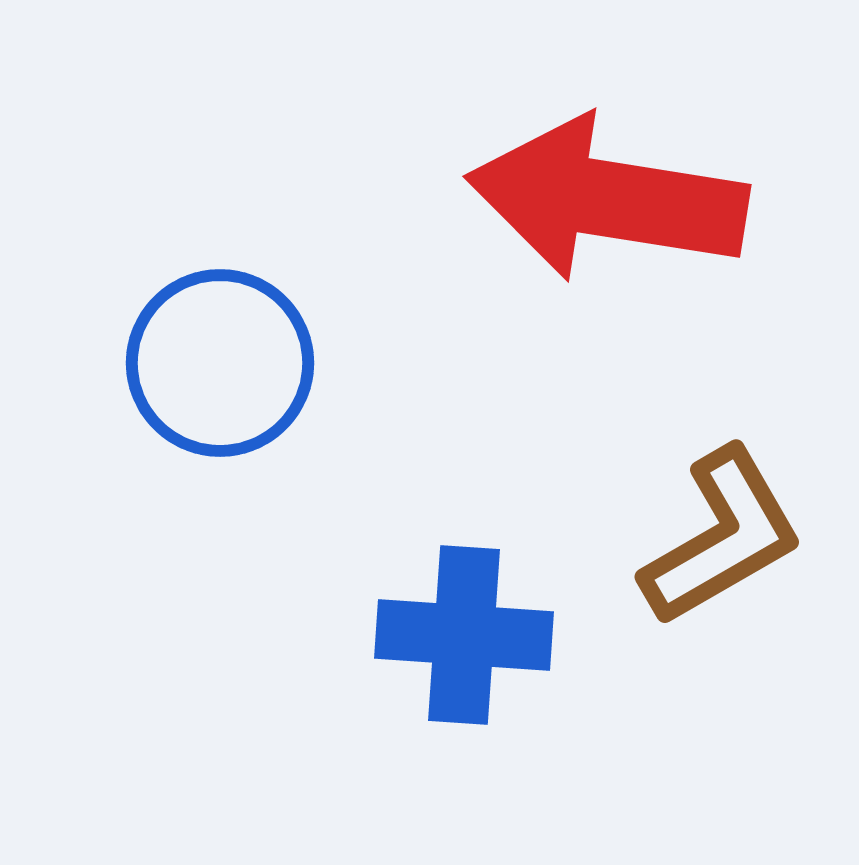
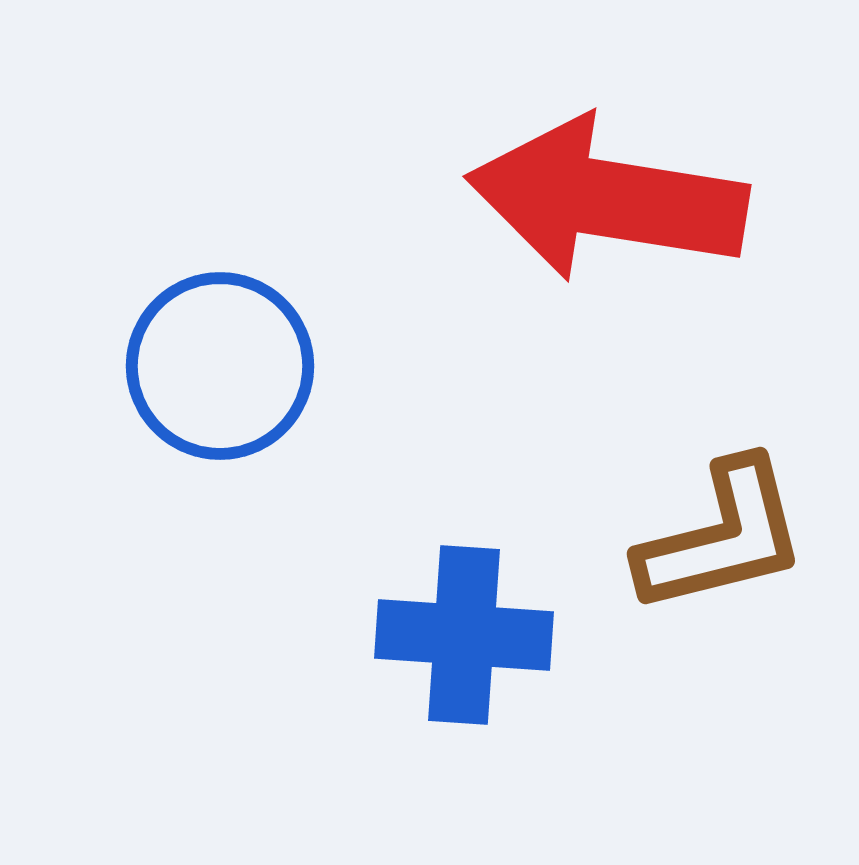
blue circle: moved 3 px down
brown L-shape: rotated 16 degrees clockwise
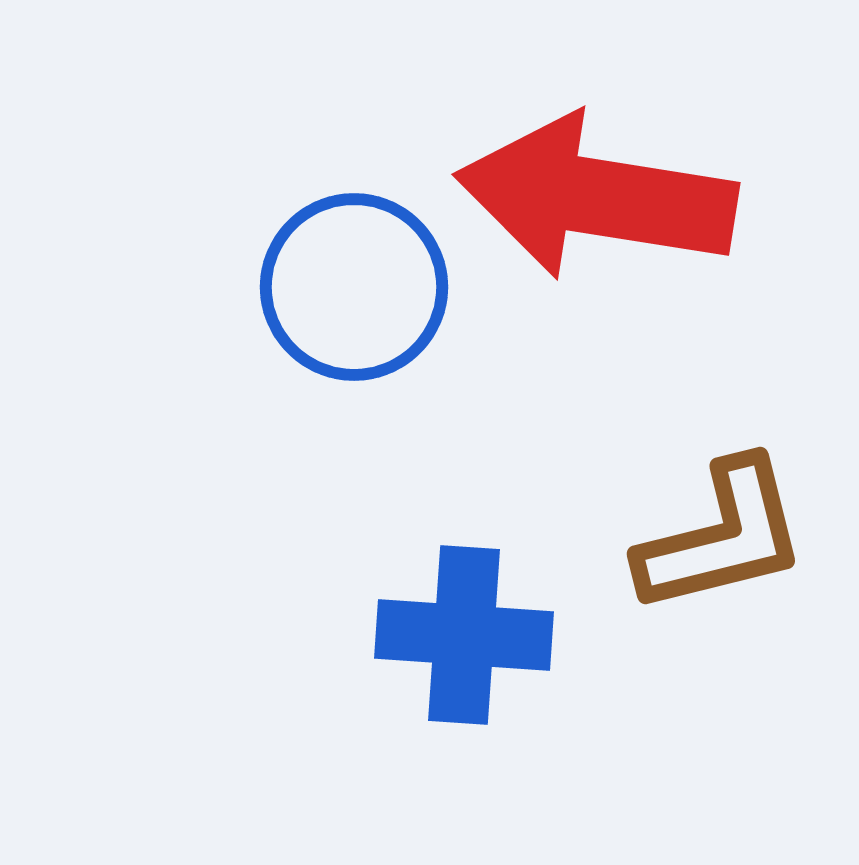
red arrow: moved 11 px left, 2 px up
blue circle: moved 134 px right, 79 px up
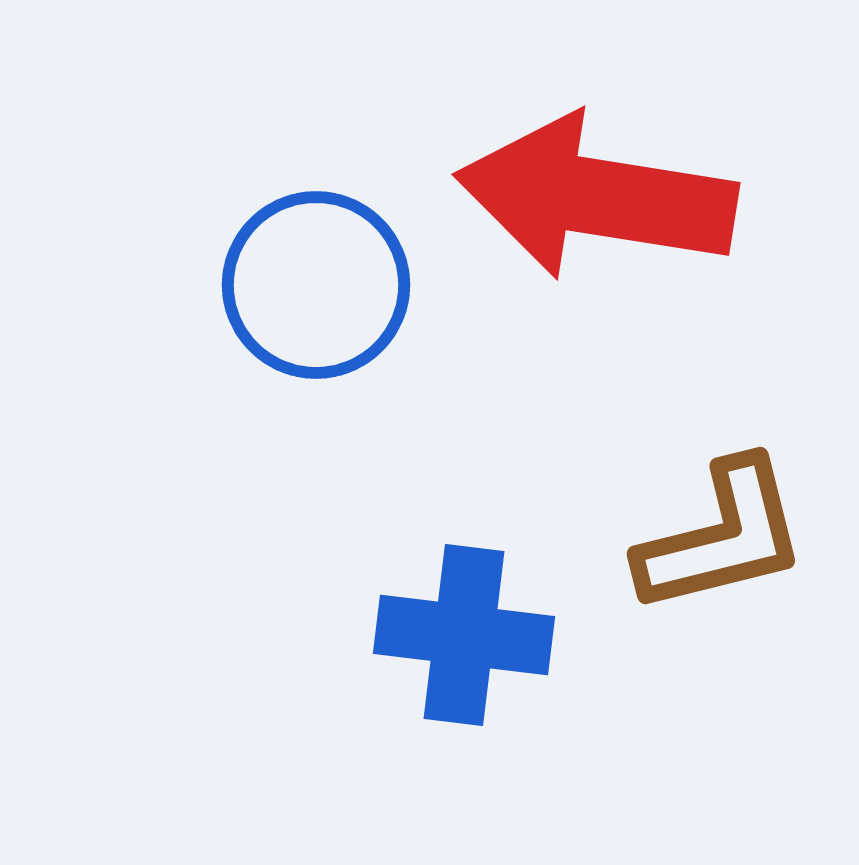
blue circle: moved 38 px left, 2 px up
blue cross: rotated 3 degrees clockwise
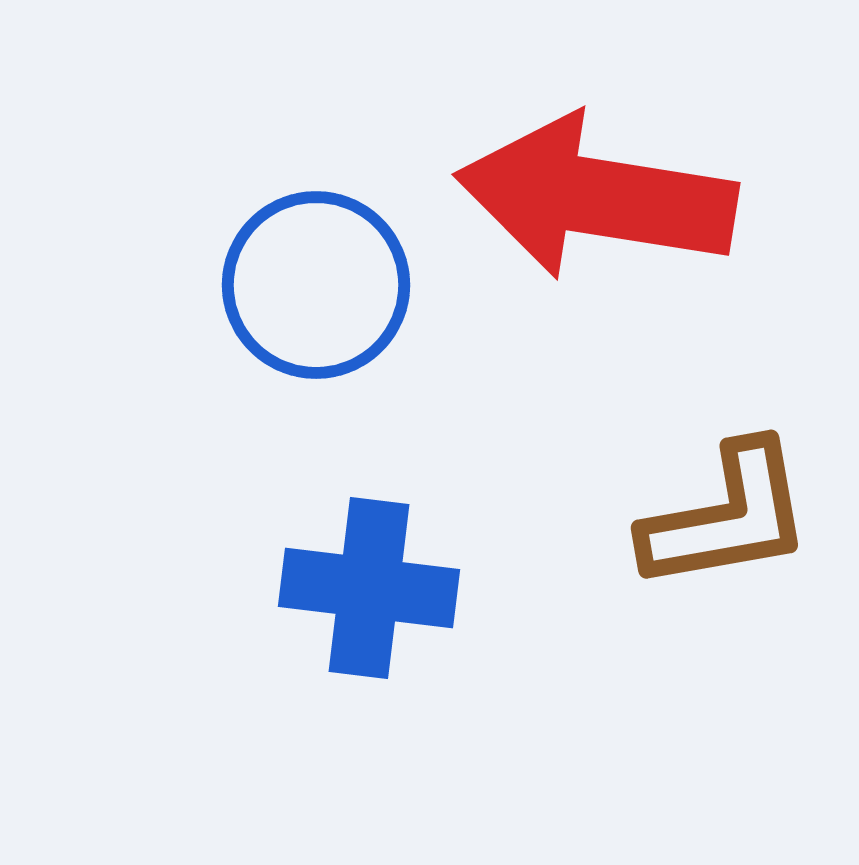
brown L-shape: moved 5 px right, 20 px up; rotated 4 degrees clockwise
blue cross: moved 95 px left, 47 px up
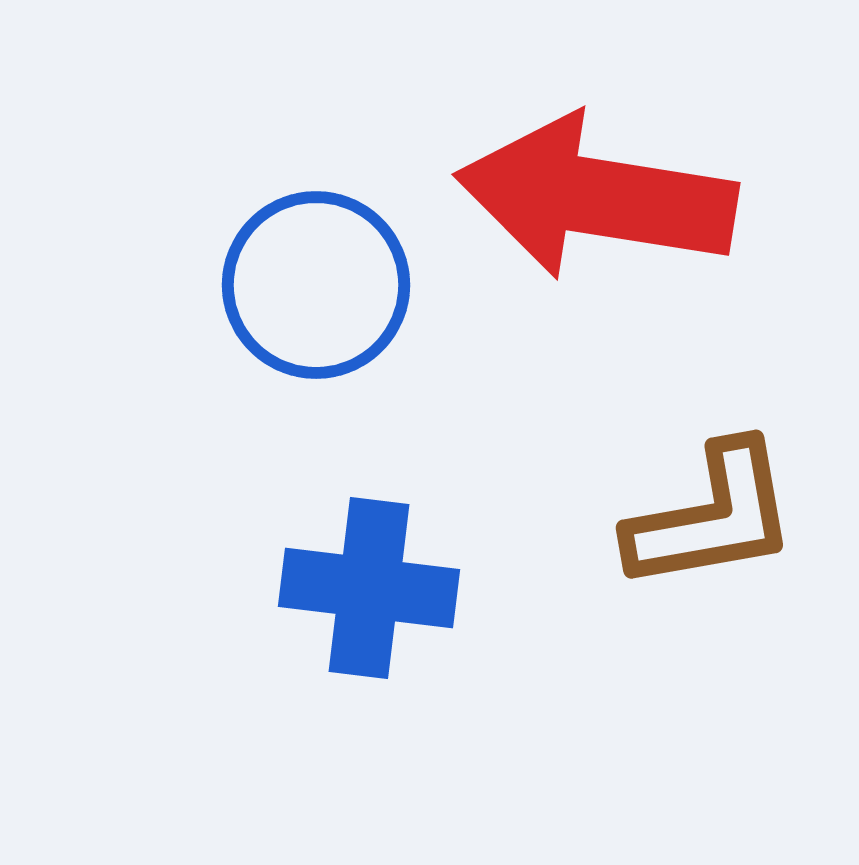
brown L-shape: moved 15 px left
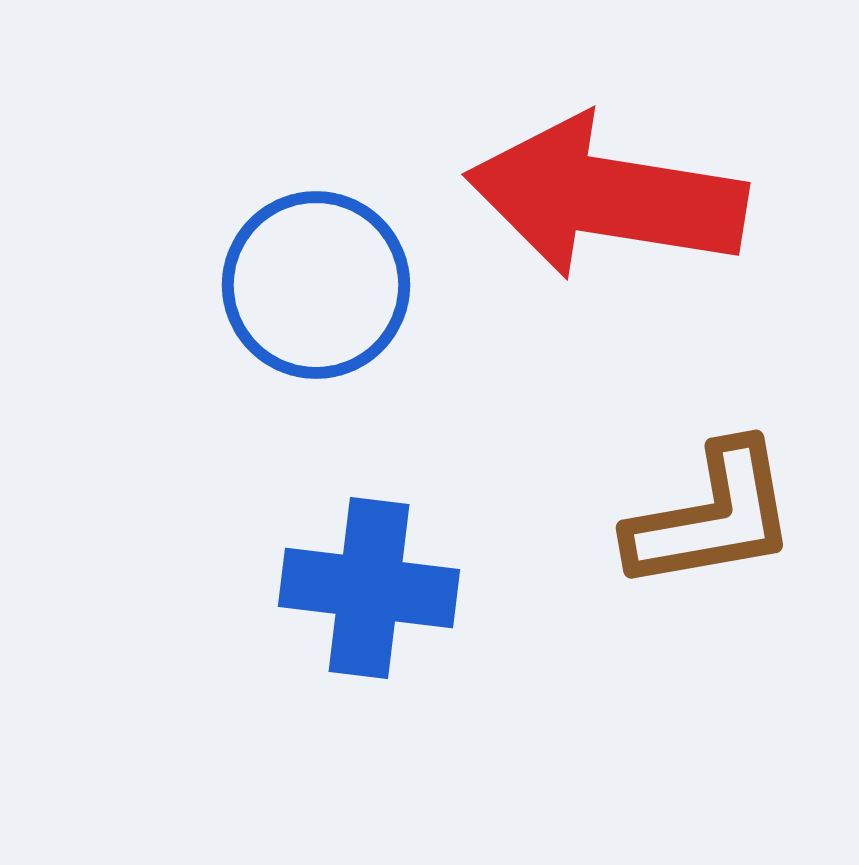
red arrow: moved 10 px right
